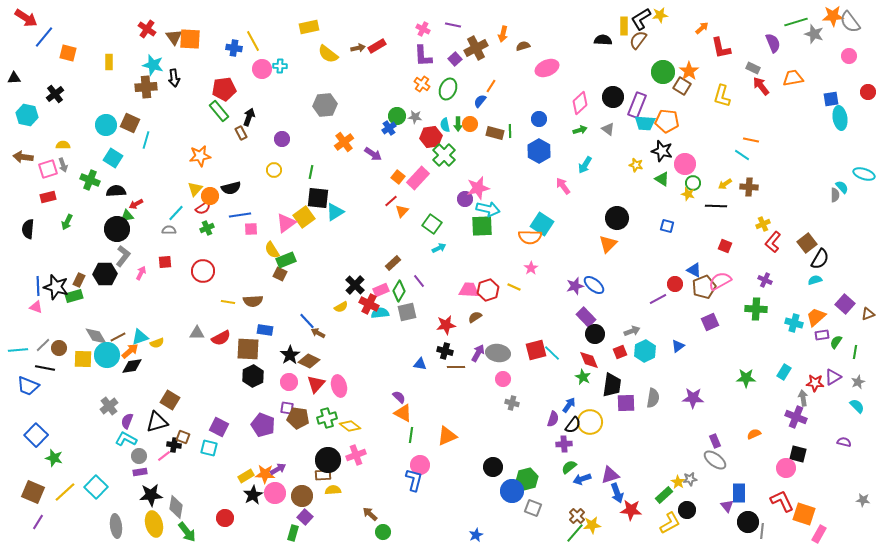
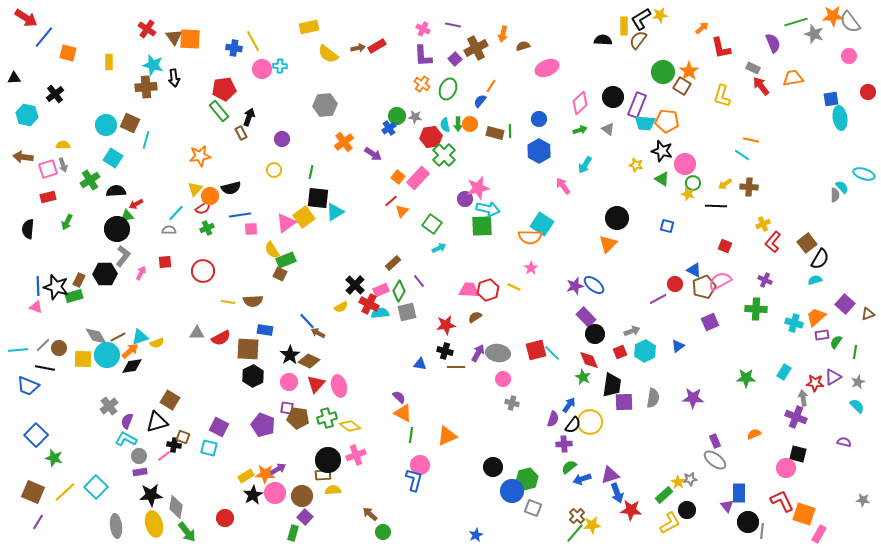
green cross at (90, 180): rotated 36 degrees clockwise
purple square at (626, 403): moved 2 px left, 1 px up
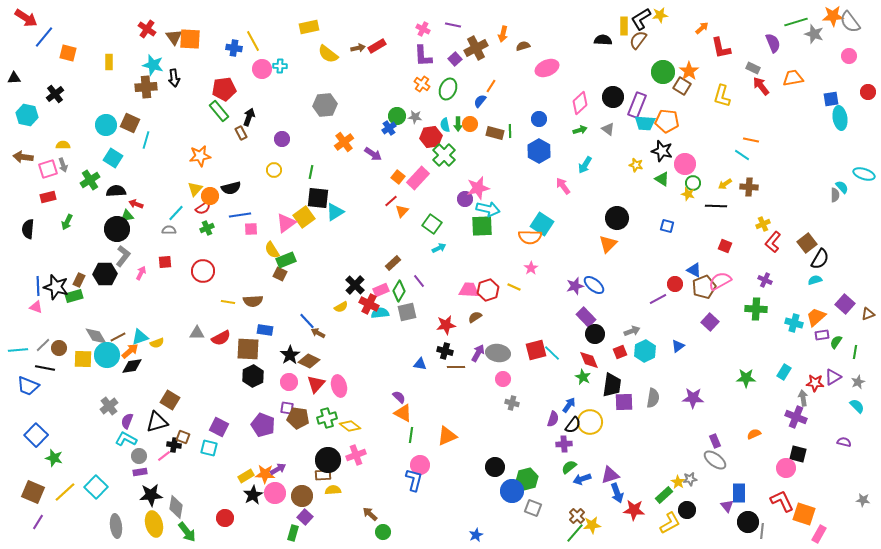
red arrow at (136, 204): rotated 48 degrees clockwise
purple square at (710, 322): rotated 24 degrees counterclockwise
black circle at (493, 467): moved 2 px right
red star at (631, 510): moved 3 px right
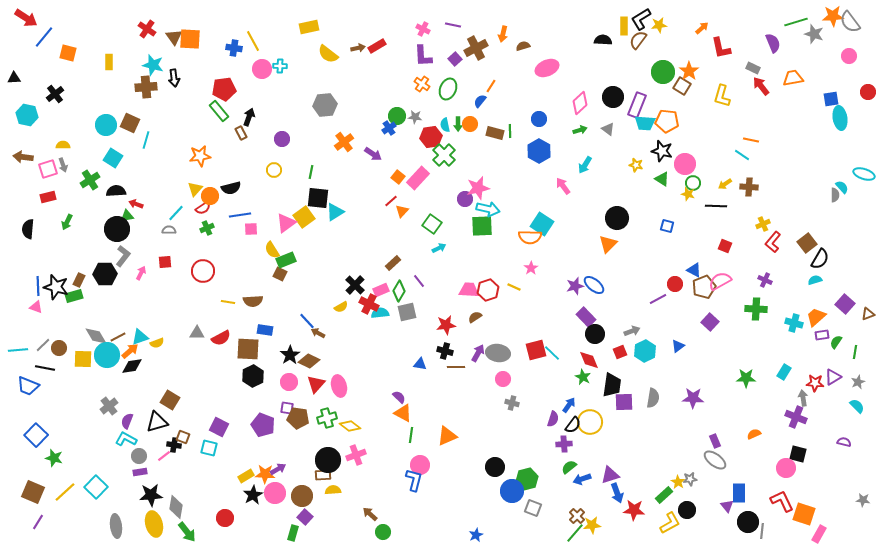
yellow star at (660, 15): moved 1 px left, 10 px down
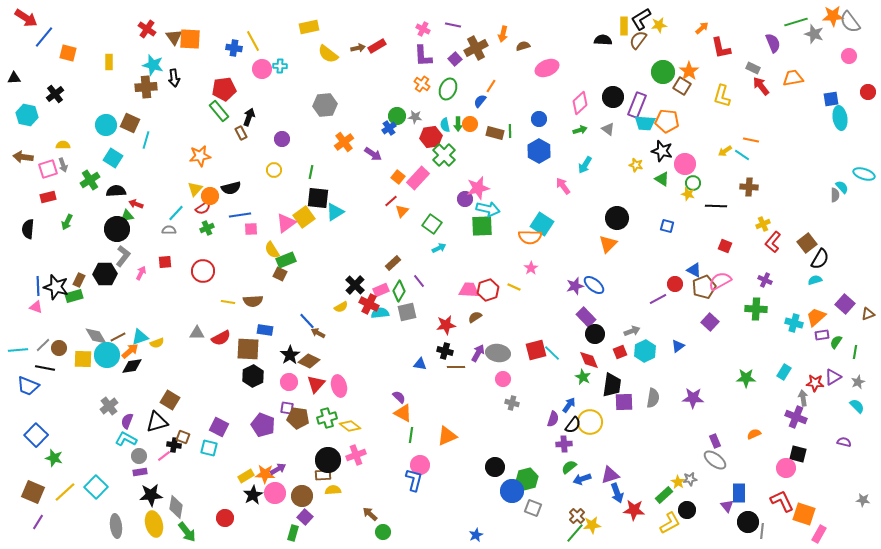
yellow arrow at (725, 184): moved 33 px up
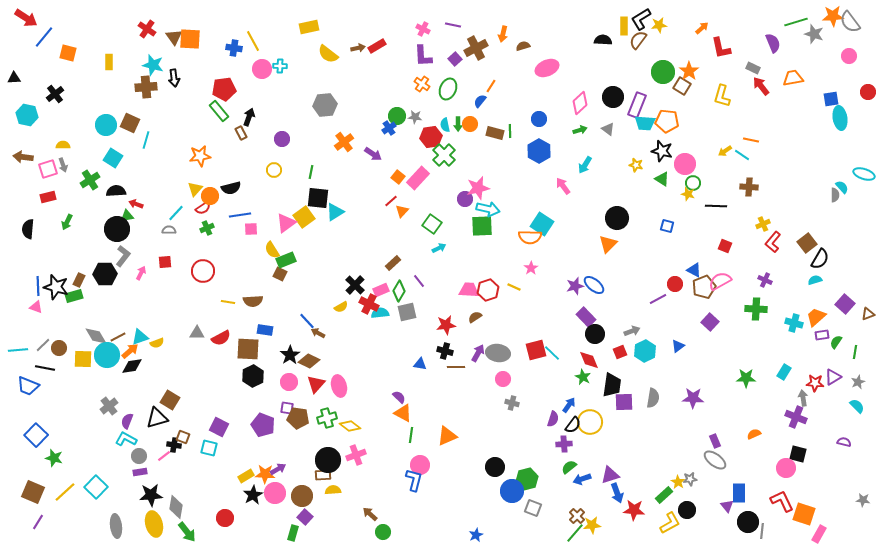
black triangle at (157, 422): moved 4 px up
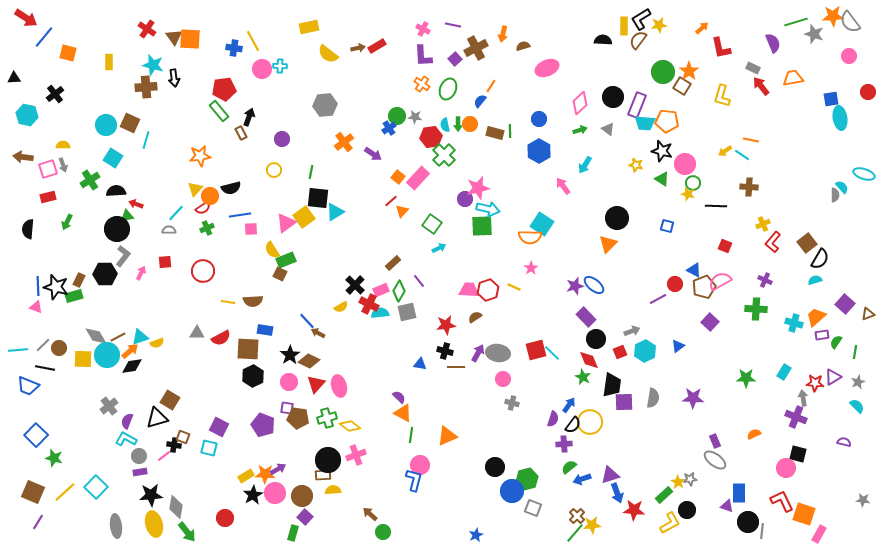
black circle at (595, 334): moved 1 px right, 5 px down
purple triangle at (727, 506): rotated 32 degrees counterclockwise
